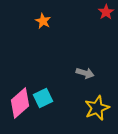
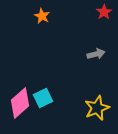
red star: moved 2 px left
orange star: moved 1 px left, 5 px up
gray arrow: moved 11 px right, 19 px up; rotated 30 degrees counterclockwise
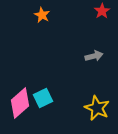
red star: moved 2 px left, 1 px up
orange star: moved 1 px up
gray arrow: moved 2 px left, 2 px down
yellow star: rotated 25 degrees counterclockwise
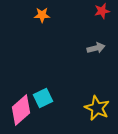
red star: rotated 21 degrees clockwise
orange star: rotated 28 degrees counterclockwise
gray arrow: moved 2 px right, 8 px up
pink diamond: moved 1 px right, 7 px down
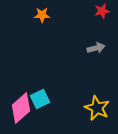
cyan square: moved 3 px left, 1 px down
pink diamond: moved 2 px up
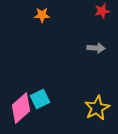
gray arrow: rotated 18 degrees clockwise
yellow star: rotated 20 degrees clockwise
